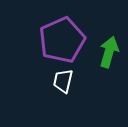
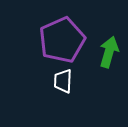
white trapezoid: rotated 10 degrees counterclockwise
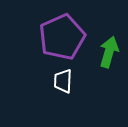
purple pentagon: moved 3 px up
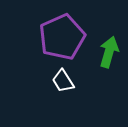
white trapezoid: rotated 35 degrees counterclockwise
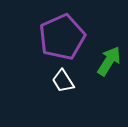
green arrow: moved 9 px down; rotated 16 degrees clockwise
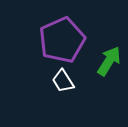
purple pentagon: moved 3 px down
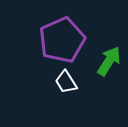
white trapezoid: moved 3 px right, 1 px down
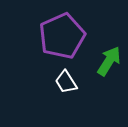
purple pentagon: moved 4 px up
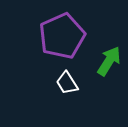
white trapezoid: moved 1 px right, 1 px down
